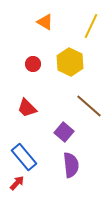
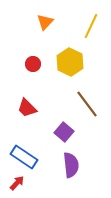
orange triangle: rotated 42 degrees clockwise
brown line: moved 2 px left, 2 px up; rotated 12 degrees clockwise
blue rectangle: rotated 16 degrees counterclockwise
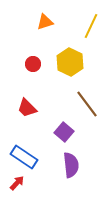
orange triangle: rotated 30 degrees clockwise
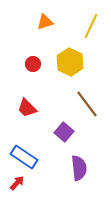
purple semicircle: moved 8 px right, 3 px down
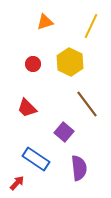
blue rectangle: moved 12 px right, 2 px down
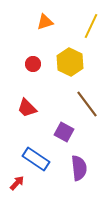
purple square: rotated 12 degrees counterclockwise
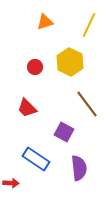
yellow line: moved 2 px left, 1 px up
red circle: moved 2 px right, 3 px down
red arrow: moved 6 px left; rotated 49 degrees clockwise
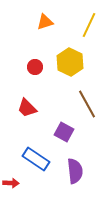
brown line: rotated 8 degrees clockwise
purple semicircle: moved 4 px left, 3 px down
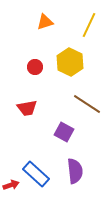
brown line: rotated 28 degrees counterclockwise
red trapezoid: rotated 55 degrees counterclockwise
blue rectangle: moved 15 px down; rotated 8 degrees clockwise
red arrow: moved 2 px down; rotated 21 degrees counterclockwise
